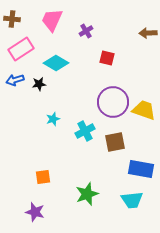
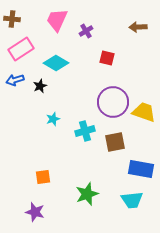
pink trapezoid: moved 5 px right
brown arrow: moved 10 px left, 6 px up
black star: moved 1 px right, 2 px down; rotated 16 degrees counterclockwise
yellow trapezoid: moved 2 px down
cyan cross: rotated 12 degrees clockwise
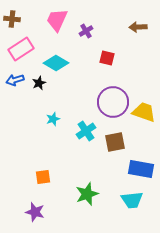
black star: moved 1 px left, 3 px up
cyan cross: moved 1 px right; rotated 18 degrees counterclockwise
